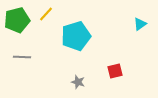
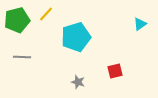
cyan pentagon: moved 1 px down
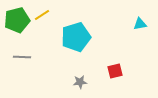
yellow line: moved 4 px left, 1 px down; rotated 14 degrees clockwise
cyan triangle: rotated 24 degrees clockwise
gray star: moved 2 px right; rotated 24 degrees counterclockwise
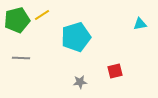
gray line: moved 1 px left, 1 px down
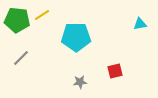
green pentagon: rotated 20 degrees clockwise
cyan pentagon: rotated 16 degrees clockwise
gray line: rotated 48 degrees counterclockwise
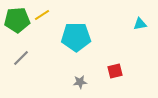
green pentagon: rotated 10 degrees counterclockwise
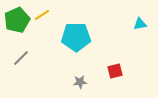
green pentagon: rotated 20 degrees counterclockwise
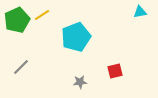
cyan triangle: moved 12 px up
cyan pentagon: rotated 20 degrees counterclockwise
gray line: moved 9 px down
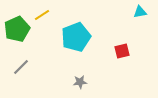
green pentagon: moved 9 px down
red square: moved 7 px right, 20 px up
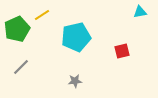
cyan pentagon: rotated 8 degrees clockwise
gray star: moved 5 px left, 1 px up
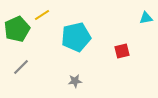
cyan triangle: moved 6 px right, 6 px down
